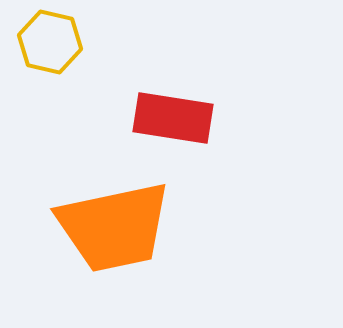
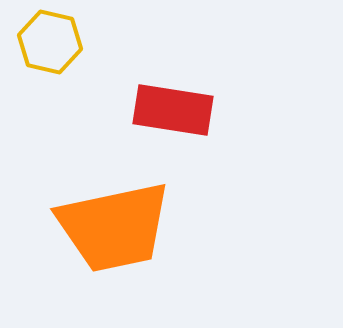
red rectangle: moved 8 px up
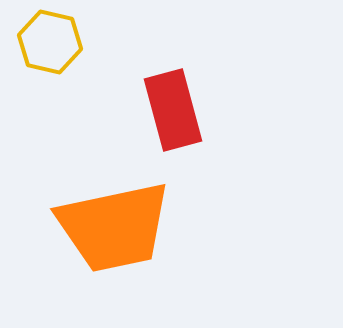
red rectangle: rotated 66 degrees clockwise
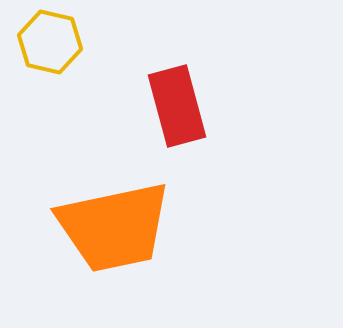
red rectangle: moved 4 px right, 4 px up
